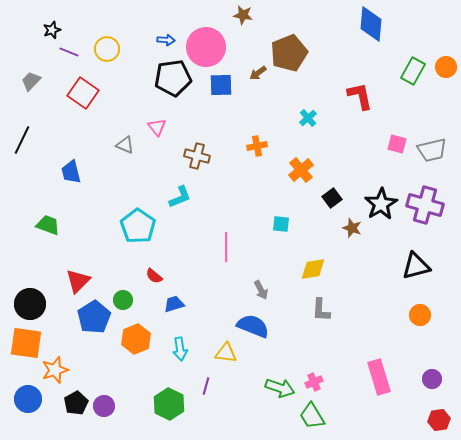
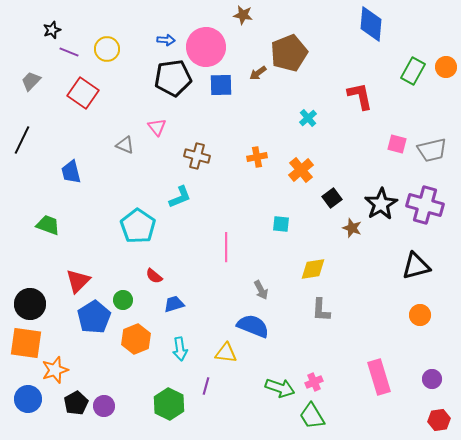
orange cross at (257, 146): moved 11 px down
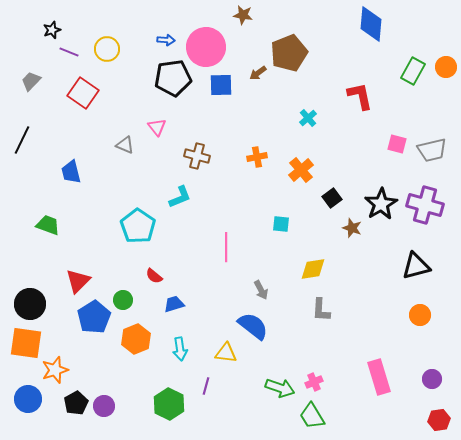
blue semicircle at (253, 326): rotated 16 degrees clockwise
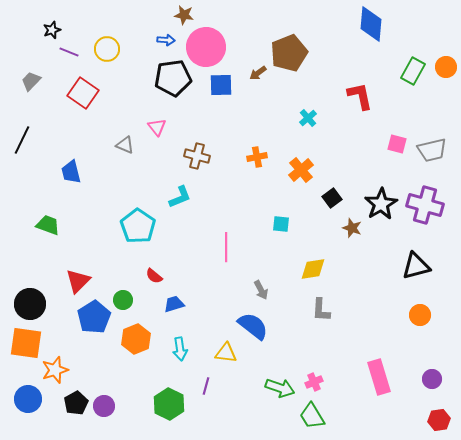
brown star at (243, 15): moved 59 px left
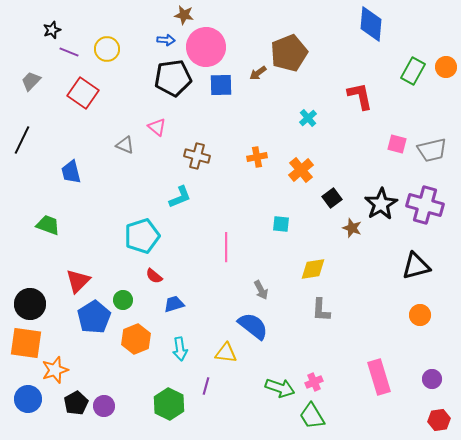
pink triangle at (157, 127): rotated 12 degrees counterclockwise
cyan pentagon at (138, 226): moved 4 px right, 10 px down; rotated 20 degrees clockwise
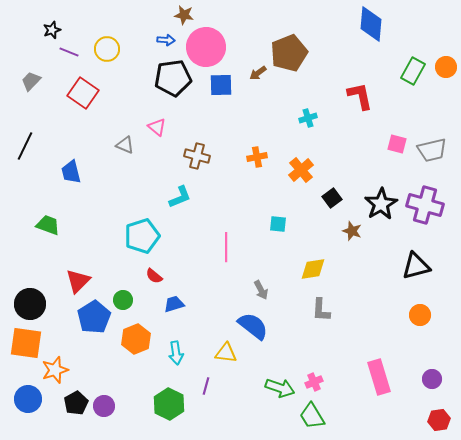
cyan cross at (308, 118): rotated 24 degrees clockwise
black line at (22, 140): moved 3 px right, 6 px down
cyan square at (281, 224): moved 3 px left
brown star at (352, 228): moved 3 px down
cyan arrow at (180, 349): moved 4 px left, 4 px down
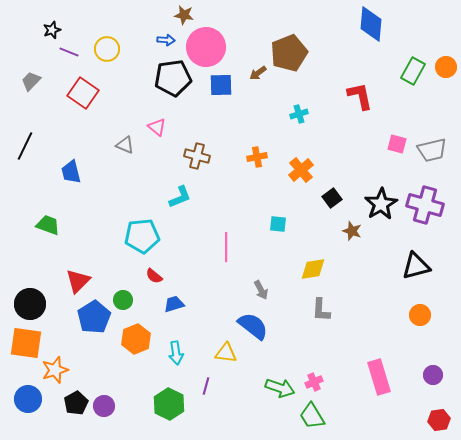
cyan cross at (308, 118): moved 9 px left, 4 px up
cyan pentagon at (142, 236): rotated 12 degrees clockwise
purple circle at (432, 379): moved 1 px right, 4 px up
